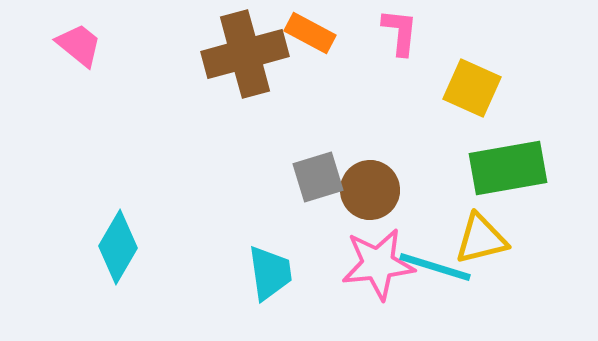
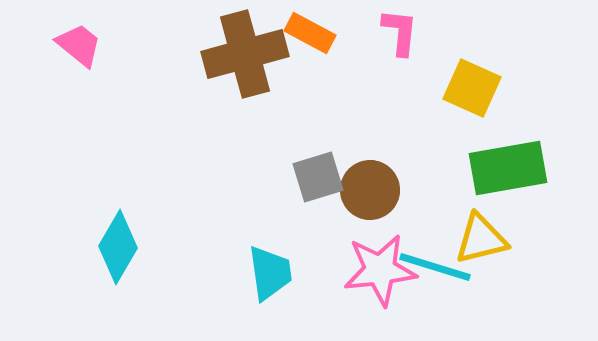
pink star: moved 2 px right, 6 px down
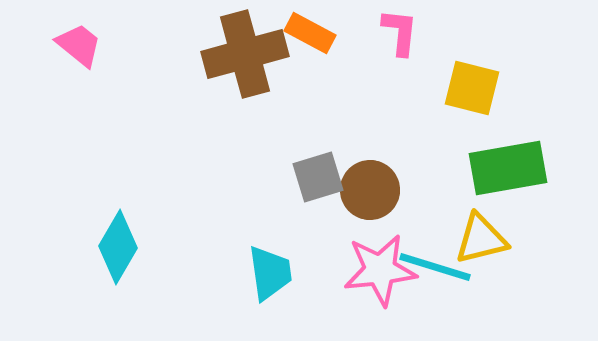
yellow square: rotated 10 degrees counterclockwise
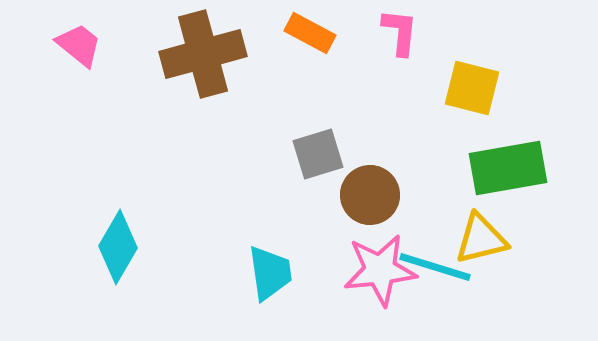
brown cross: moved 42 px left
gray square: moved 23 px up
brown circle: moved 5 px down
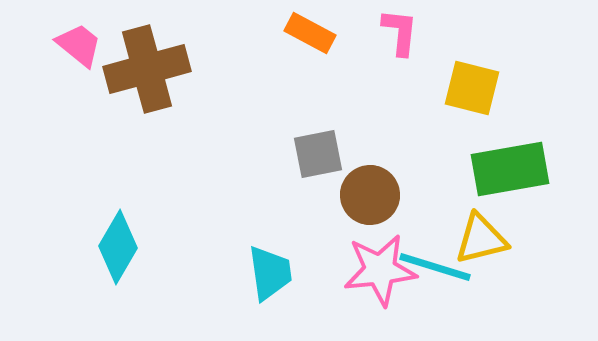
brown cross: moved 56 px left, 15 px down
gray square: rotated 6 degrees clockwise
green rectangle: moved 2 px right, 1 px down
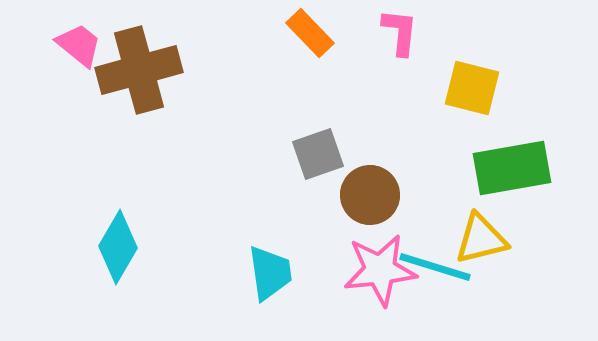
orange rectangle: rotated 18 degrees clockwise
brown cross: moved 8 px left, 1 px down
gray square: rotated 8 degrees counterclockwise
green rectangle: moved 2 px right, 1 px up
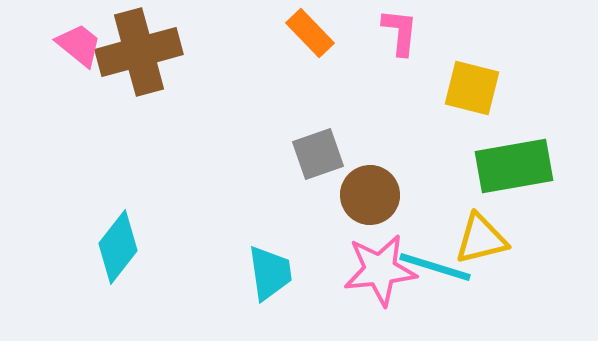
brown cross: moved 18 px up
green rectangle: moved 2 px right, 2 px up
cyan diamond: rotated 8 degrees clockwise
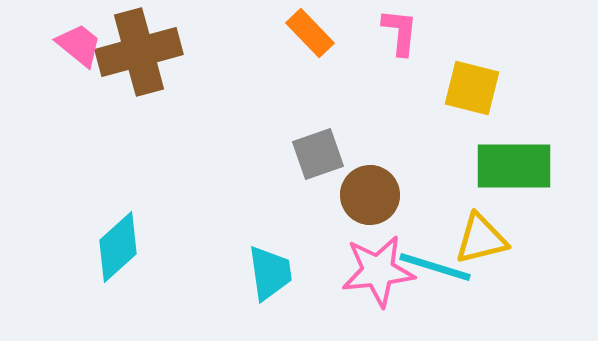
green rectangle: rotated 10 degrees clockwise
cyan diamond: rotated 10 degrees clockwise
pink star: moved 2 px left, 1 px down
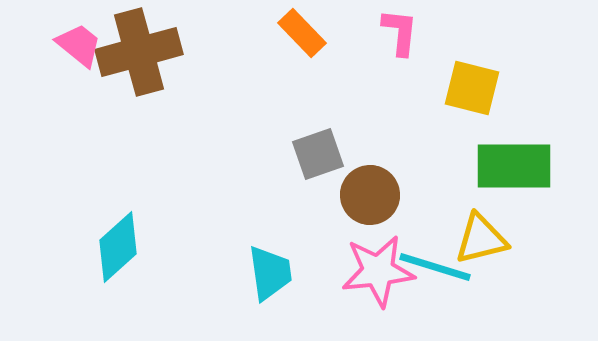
orange rectangle: moved 8 px left
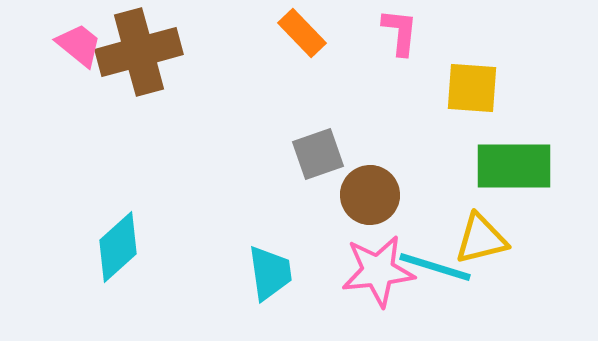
yellow square: rotated 10 degrees counterclockwise
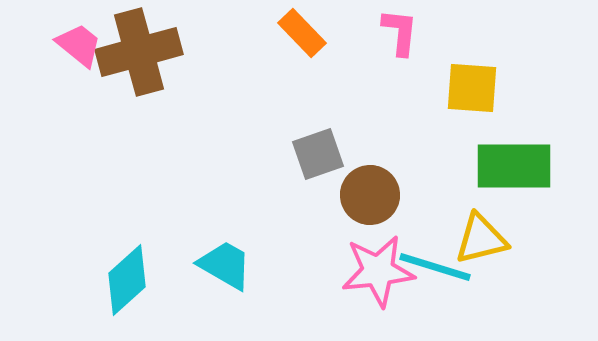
cyan diamond: moved 9 px right, 33 px down
cyan trapezoid: moved 45 px left, 8 px up; rotated 52 degrees counterclockwise
